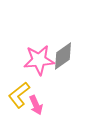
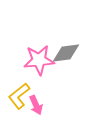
gray diamond: moved 3 px right, 3 px up; rotated 28 degrees clockwise
yellow L-shape: moved 1 px down
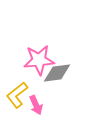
gray diamond: moved 9 px left, 20 px down
yellow L-shape: moved 2 px left, 1 px up
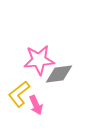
gray diamond: moved 2 px right, 1 px down
yellow L-shape: moved 2 px right, 1 px up
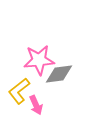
yellow L-shape: moved 3 px up
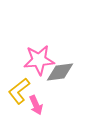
gray diamond: moved 1 px right, 2 px up
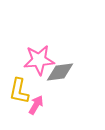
yellow L-shape: rotated 40 degrees counterclockwise
pink arrow: rotated 126 degrees counterclockwise
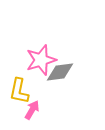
pink star: moved 2 px right; rotated 12 degrees counterclockwise
pink arrow: moved 4 px left, 5 px down
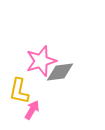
pink star: moved 1 px down
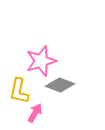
gray diamond: moved 13 px down; rotated 28 degrees clockwise
pink arrow: moved 3 px right, 3 px down
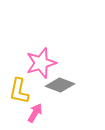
pink star: moved 2 px down
